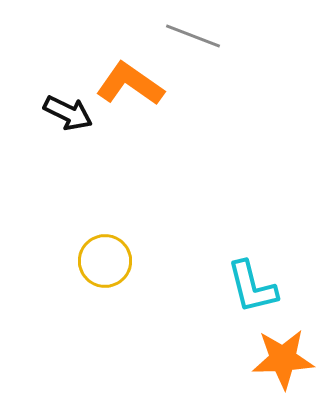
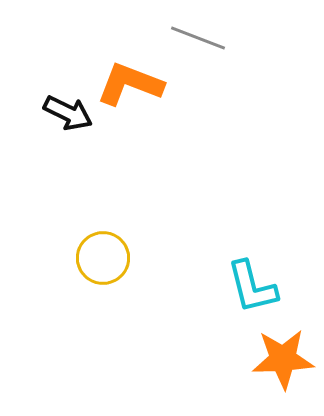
gray line: moved 5 px right, 2 px down
orange L-shape: rotated 14 degrees counterclockwise
yellow circle: moved 2 px left, 3 px up
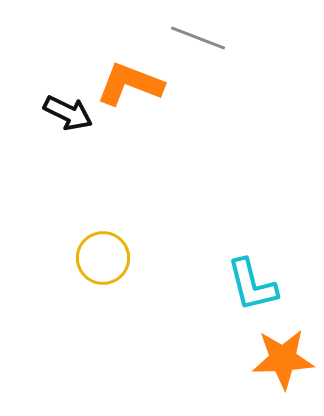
cyan L-shape: moved 2 px up
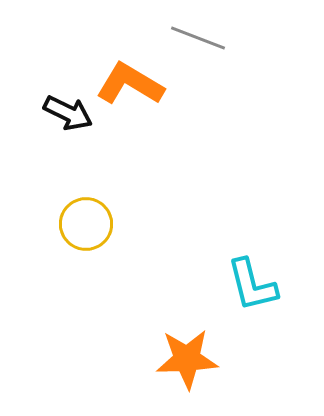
orange L-shape: rotated 10 degrees clockwise
yellow circle: moved 17 px left, 34 px up
orange star: moved 96 px left
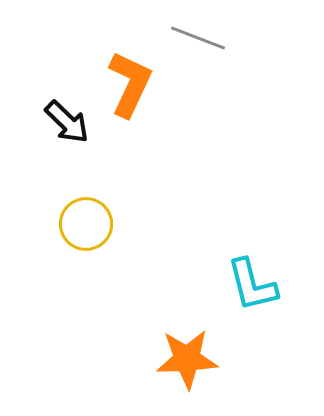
orange L-shape: rotated 84 degrees clockwise
black arrow: moved 1 px left, 9 px down; rotated 18 degrees clockwise
